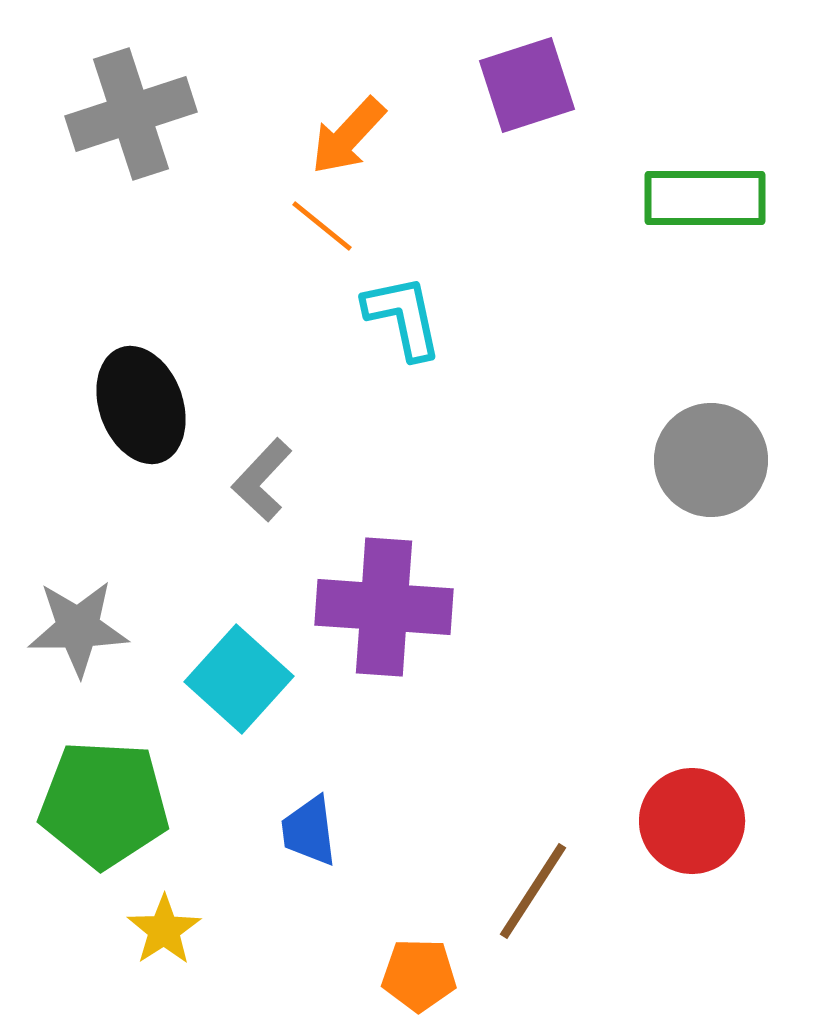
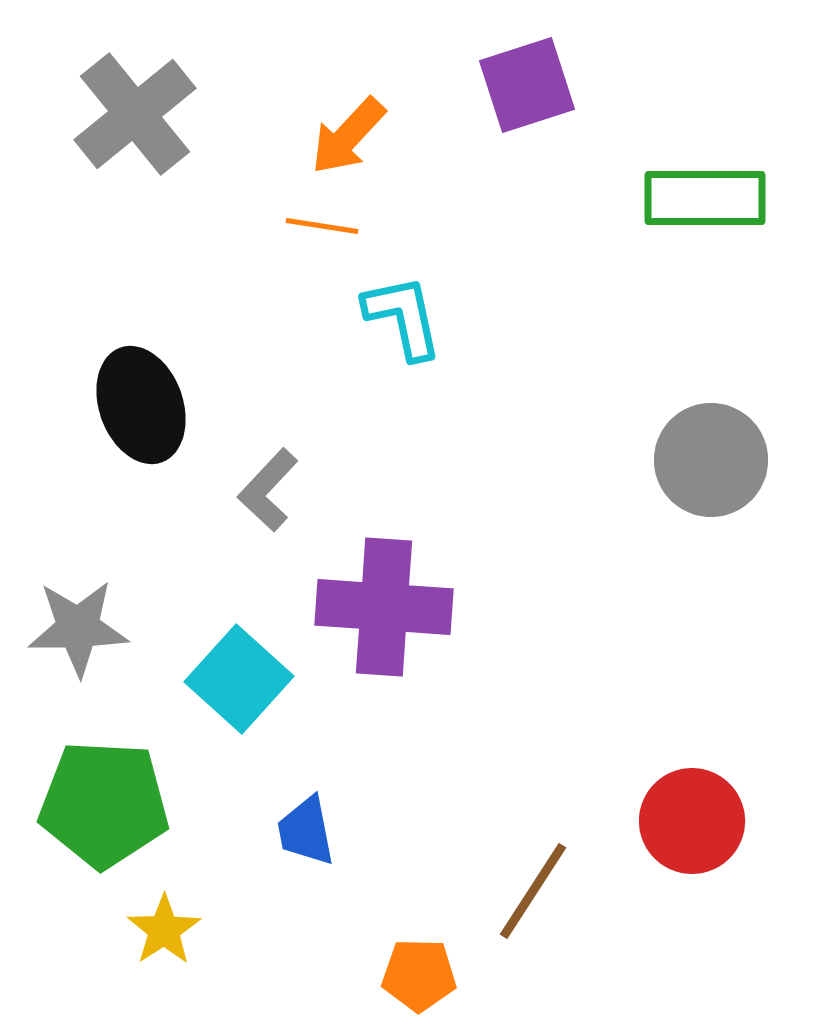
gray cross: moved 4 px right; rotated 21 degrees counterclockwise
orange line: rotated 30 degrees counterclockwise
gray L-shape: moved 6 px right, 10 px down
blue trapezoid: moved 3 px left; rotated 4 degrees counterclockwise
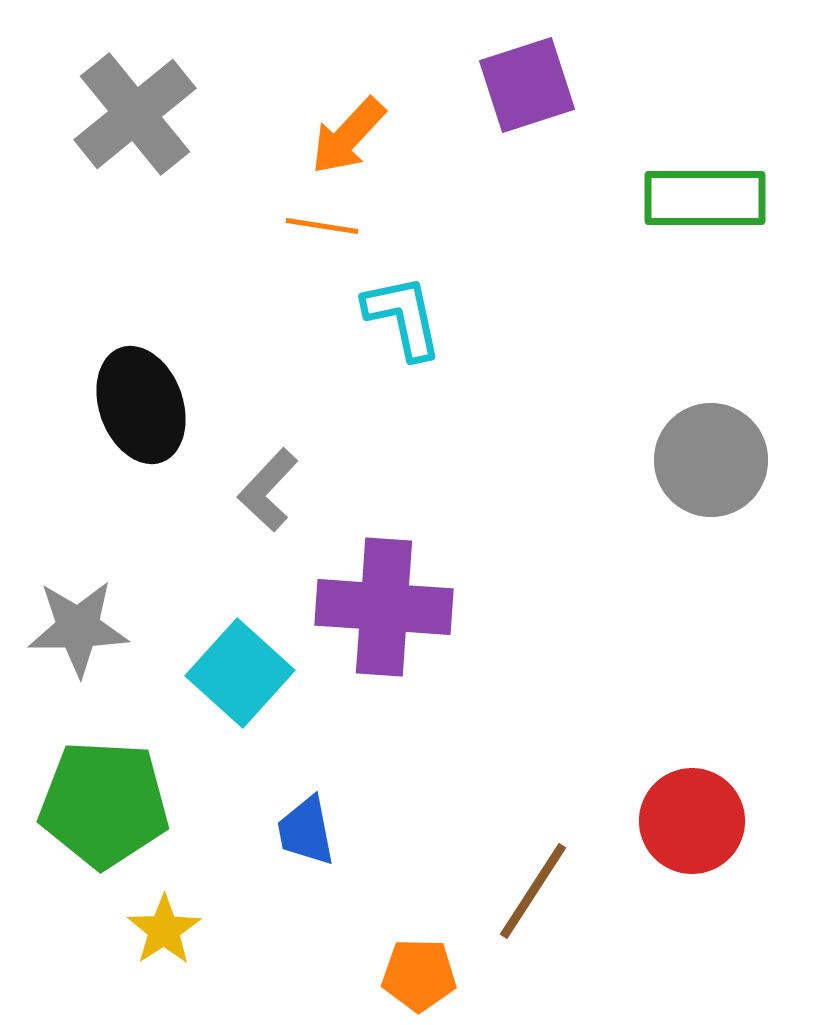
cyan square: moved 1 px right, 6 px up
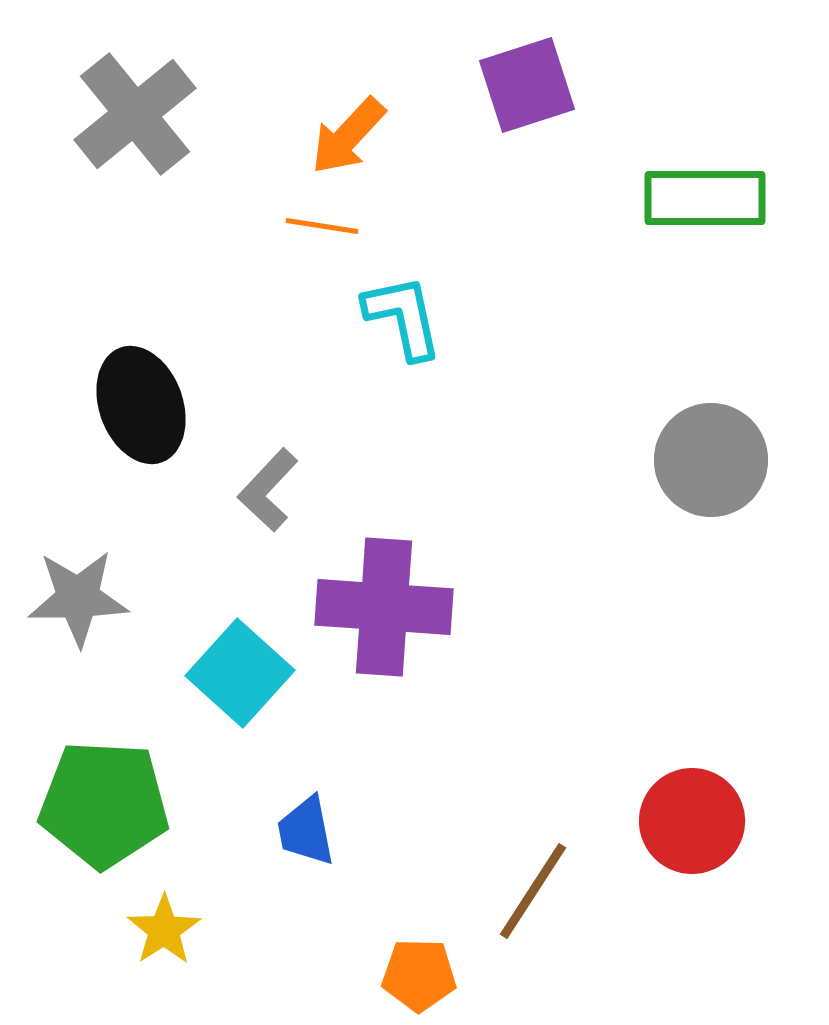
gray star: moved 30 px up
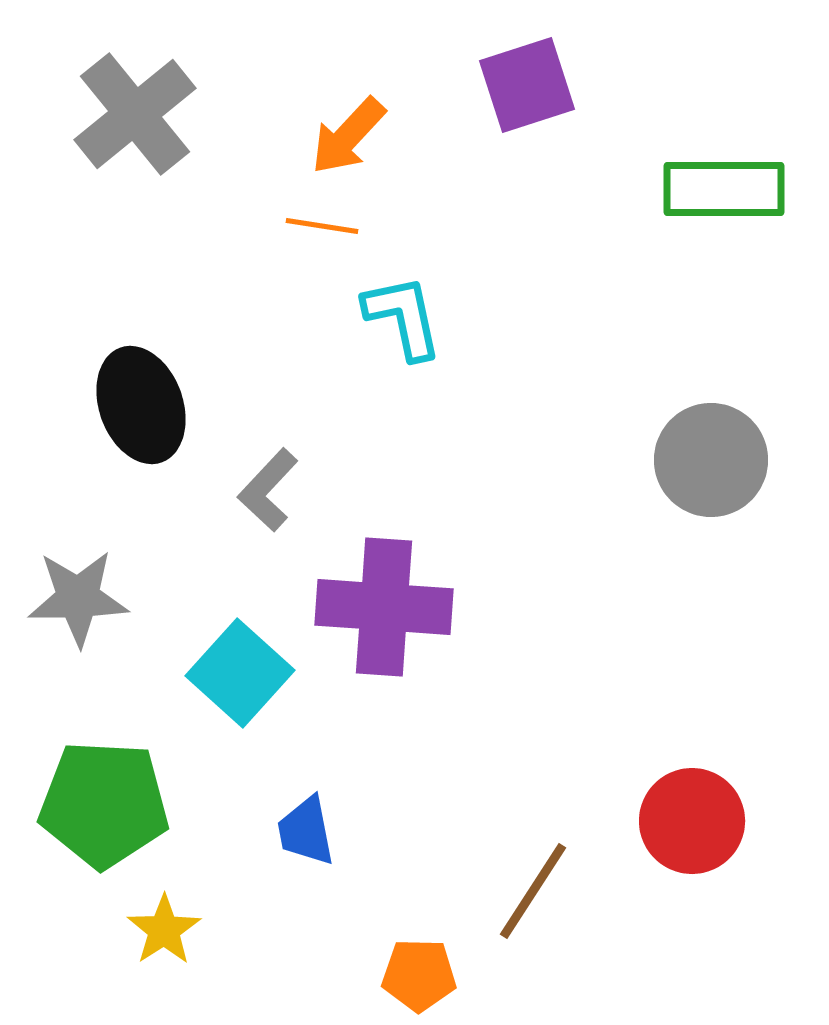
green rectangle: moved 19 px right, 9 px up
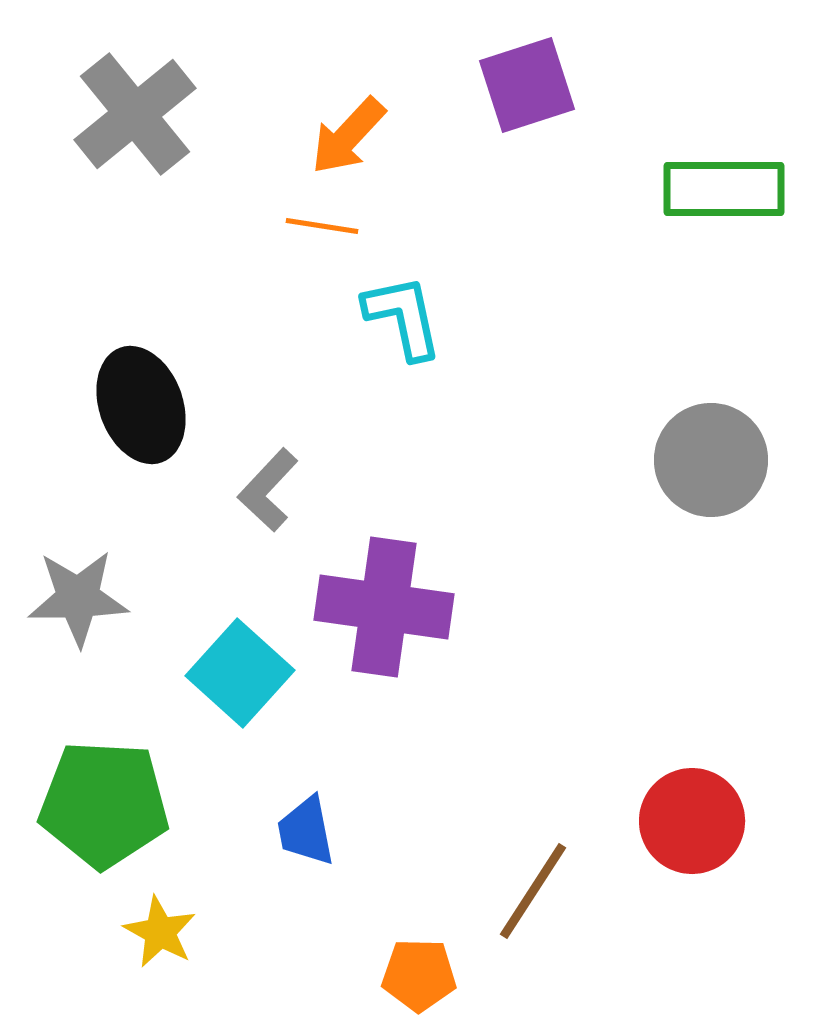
purple cross: rotated 4 degrees clockwise
yellow star: moved 4 px left, 2 px down; rotated 10 degrees counterclockwise
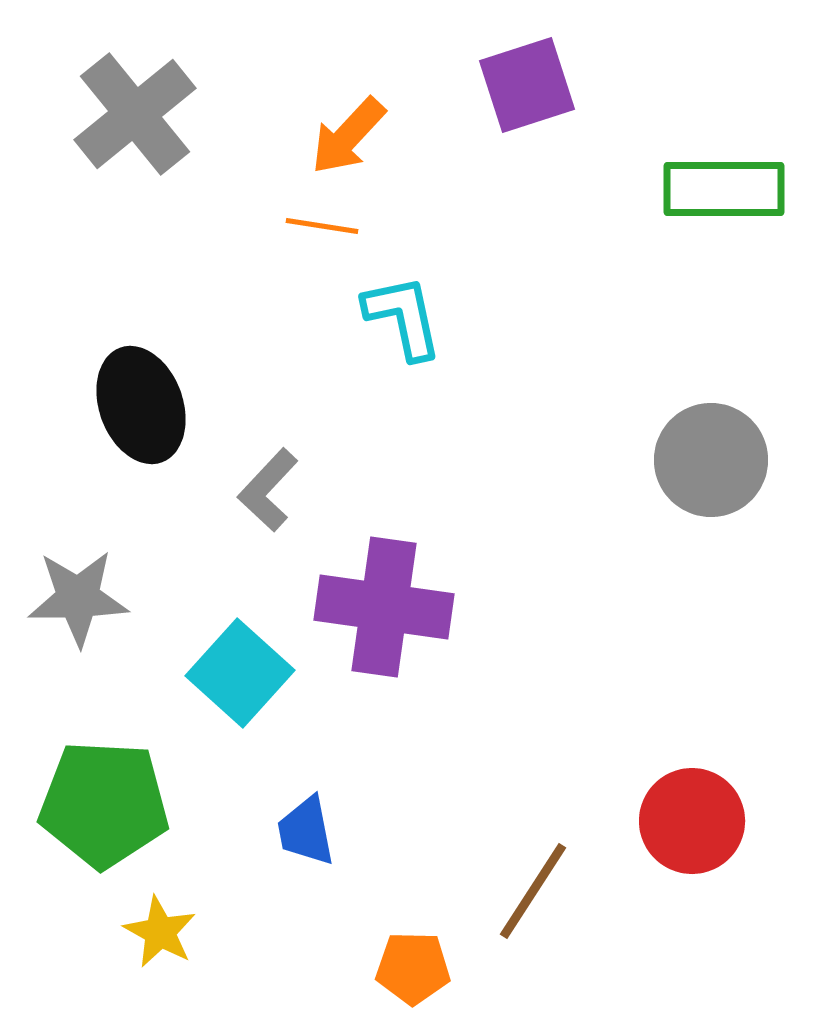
orange pentagon: moved 6 px left, 7 px up
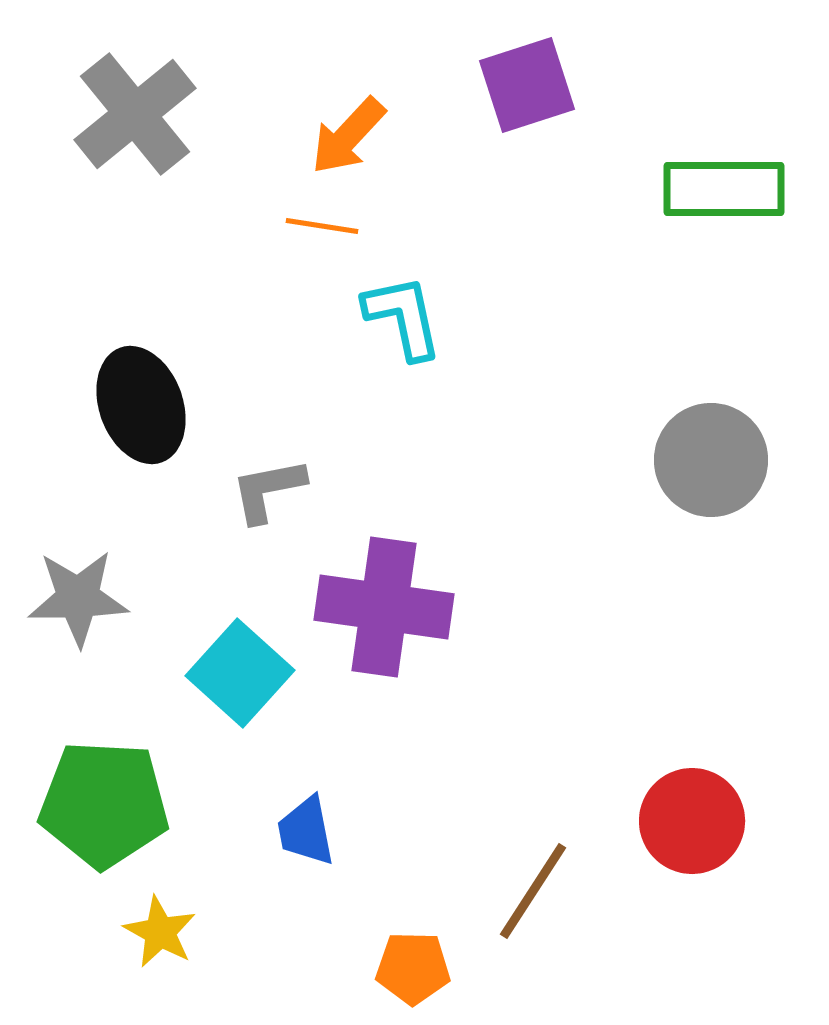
gray L-shape: rotated 36 degrees clockwise
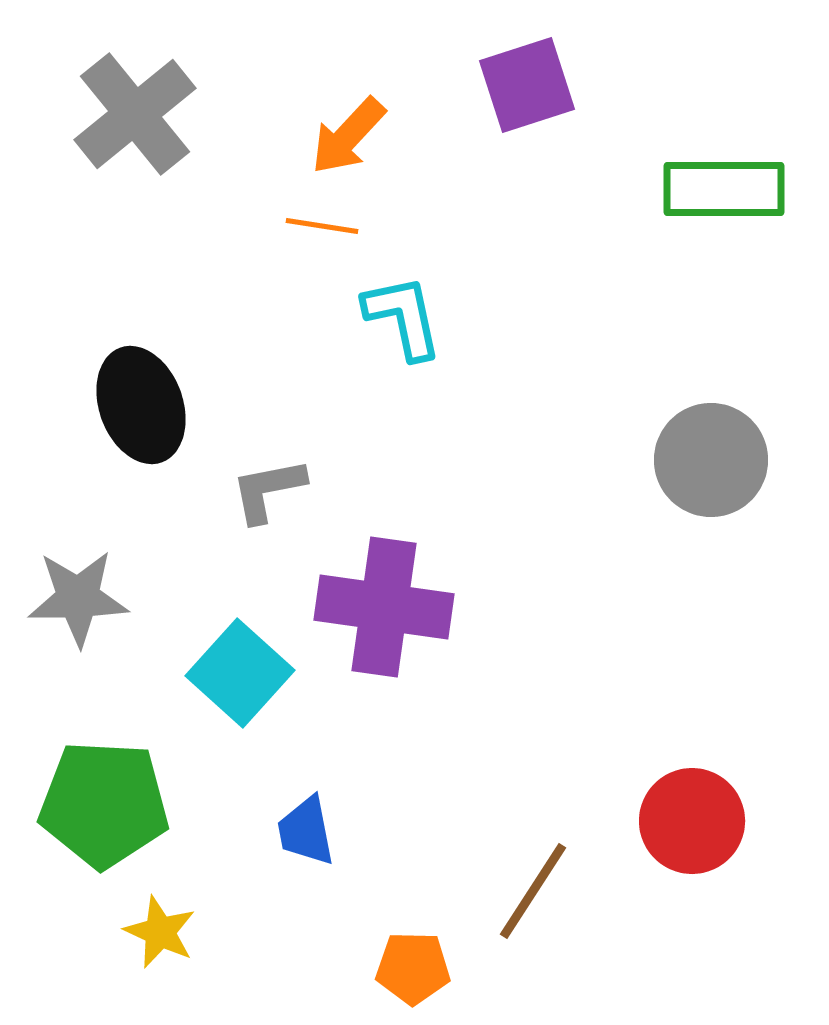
yellow star: rotated 4 degrees counterclockwise
